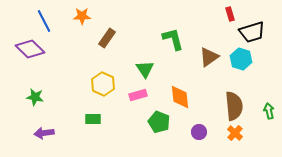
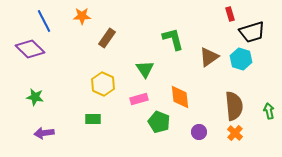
pink rectangle: moved 1 px right, 4 px down
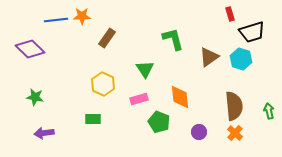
blue line: moved 12 px right, 1 px up; rotated 70 degrees counterclockwise
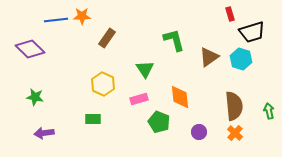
green L-shape: moved 1 px right, 1 px down
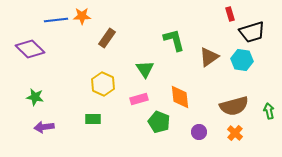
cyan hexagon: moved 1 px right, 1 px down; rotated 10 degrees counterclockwise
brown semicircle: rotated 80 degrees clockwise
purple arrow: moved 6 px up
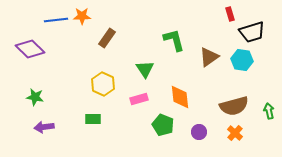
green pentagon: moved 4 px right, 3 px down
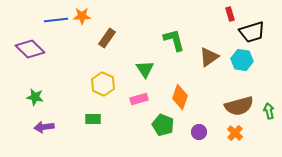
orange diamond: rotated 25 degrees clockwise
brown semicircle: moved 5 px right
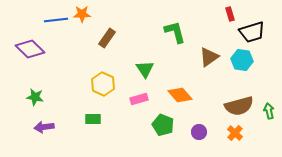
orange star: moved 2 px up
green L-shape: moved 1 px right, 8 px up
orange diamond: moved 2 px up; rotated 60 degrees counterclockwise
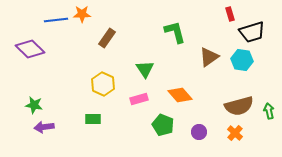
green star: moved 1 px left, 8 px down
